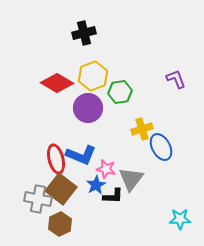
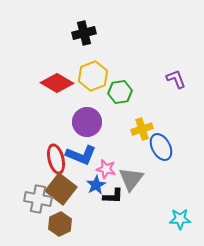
purple circle: moved 1 px left, 14 px down
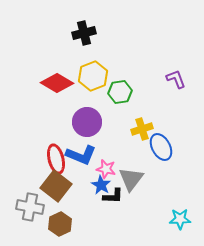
blue star: moved 5 px right; rotated 12 degrees counterclockwise
brown square: moved 5 px left, 3 px up
gray cross: moved 8 px left, 8 px down
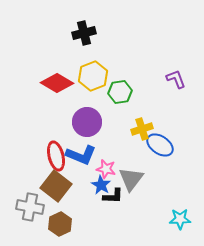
blue ellipse: moved 1 px left, 2 px up; rotated 28 degrees counterclockwise
red ellipse: moved 3 px up
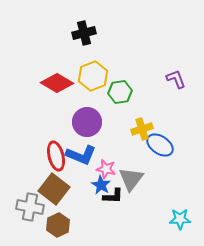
brown square: moved 2 px left, 3 px down
brown hexagon: moved 2 px left, 1 px down
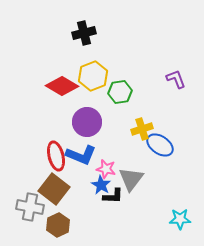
red diamond: moved 5 px right, 3 px down
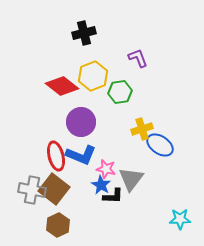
purple L-shape: moved 38 px left, 21 px up
red diamond: rotated 8 degrees clockwise
purple circle: moved 6 px left
gray cross: moved 2 px right, 17 px up
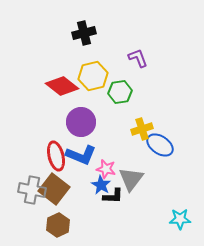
yellow hexagon: rotated 8 degrees clockwise
